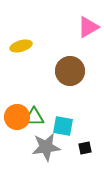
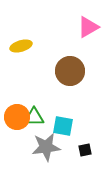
black square: moved 2 px down
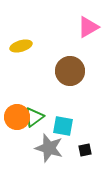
green triangle: rotated 35 degrees counterclockwise
gray star: moved 3 px right, 1 px down; rotated 24 degrees clockwise
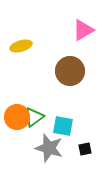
pink triangle: moved 5 px left, 3 px down
black square: moved 1 px up
